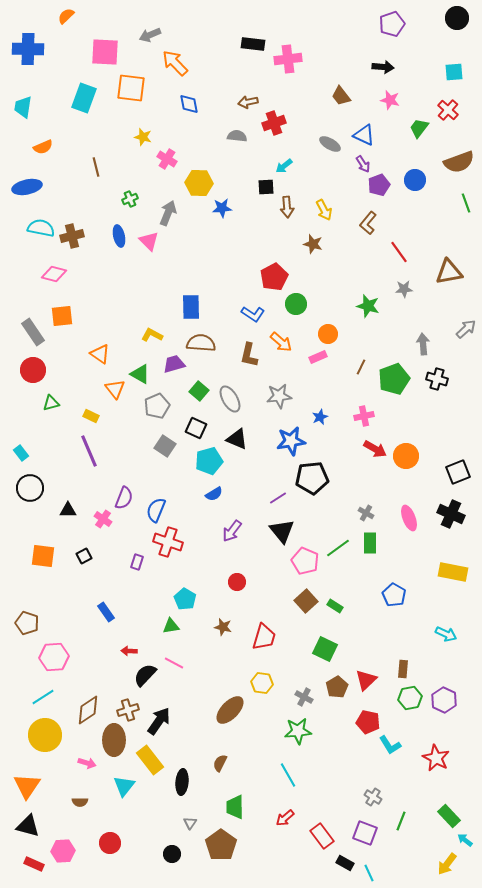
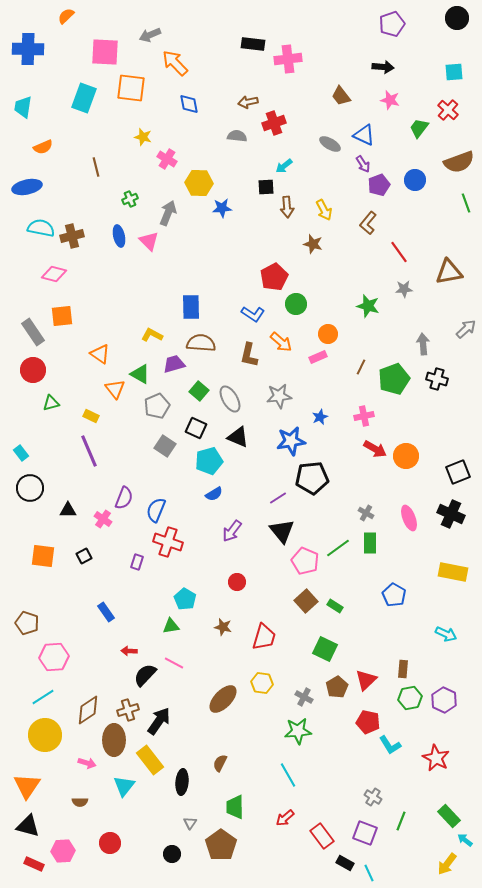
black triangle at (237, 439): moved 1 px right, 2 px up
brown ellipse at (230, 710): moved 7 px left, 11 px up
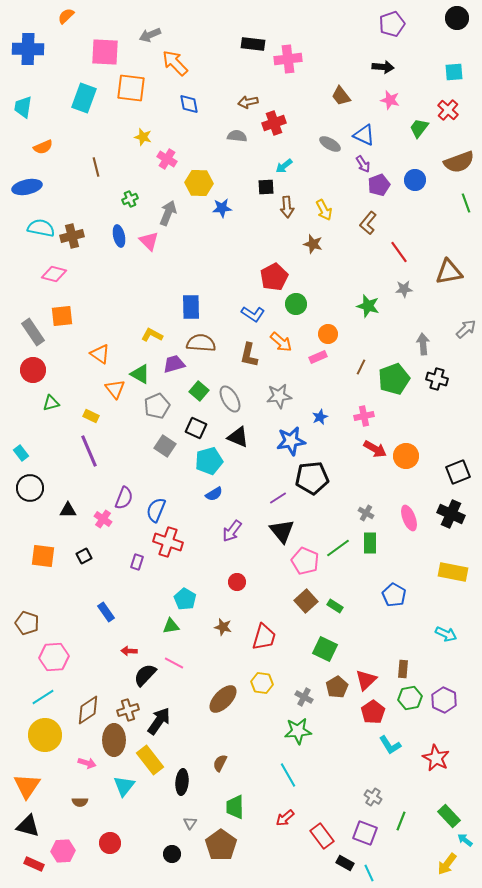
red pentagon at (368, 722): moved 5 px right, 10 px up; rotated 25 degrees clockwise
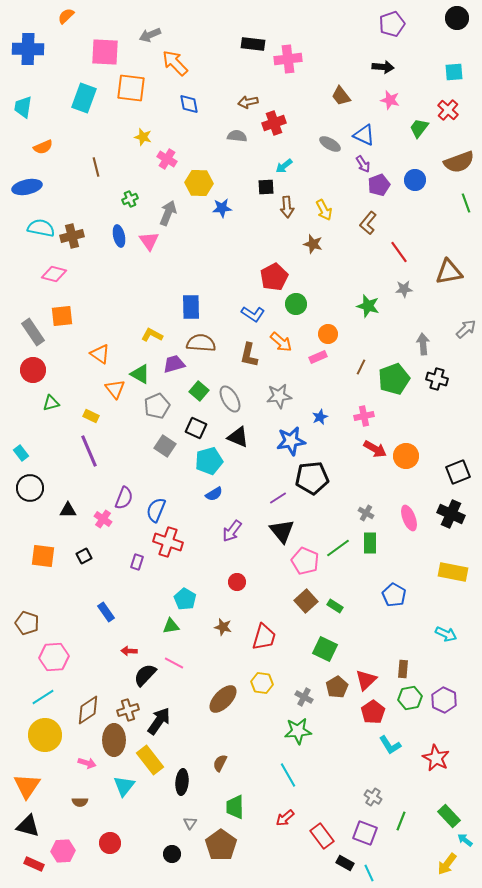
pink triangle at (149, 241): rotated 10 degrees clockwise
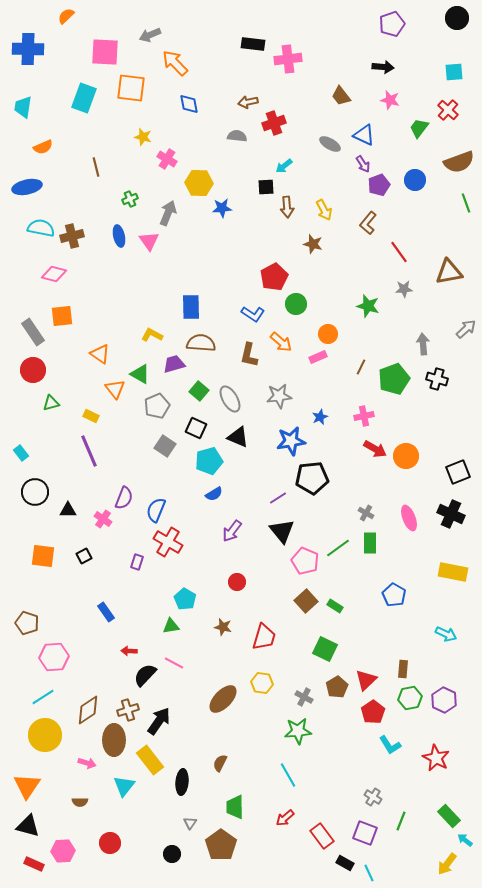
black circle at (30, 488): moved 5 px right, 4 px down
red cross at (168, 542): rotated 12 degrees clockwise
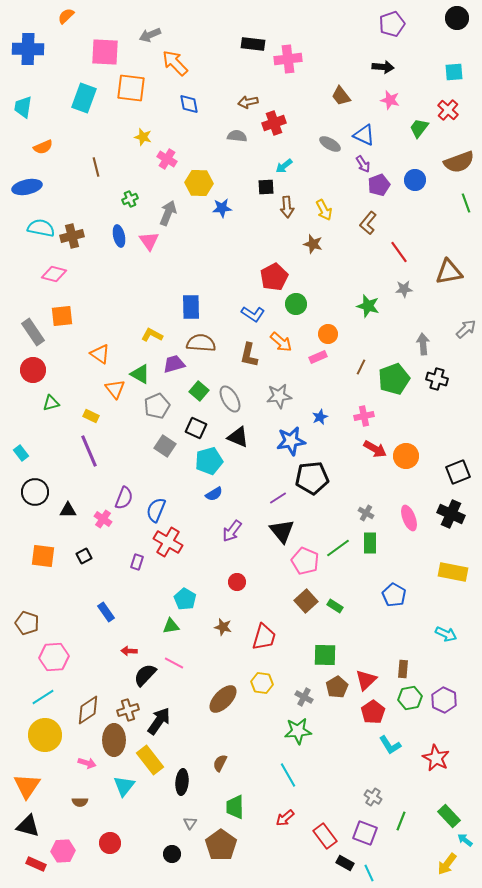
green square at (325, 649): moved 6 px down; rotated 25 degrees counterclockwise
red rectangle at (322, 836): moved 3 px right
red rectangle at (34, 864): moved 2 px right
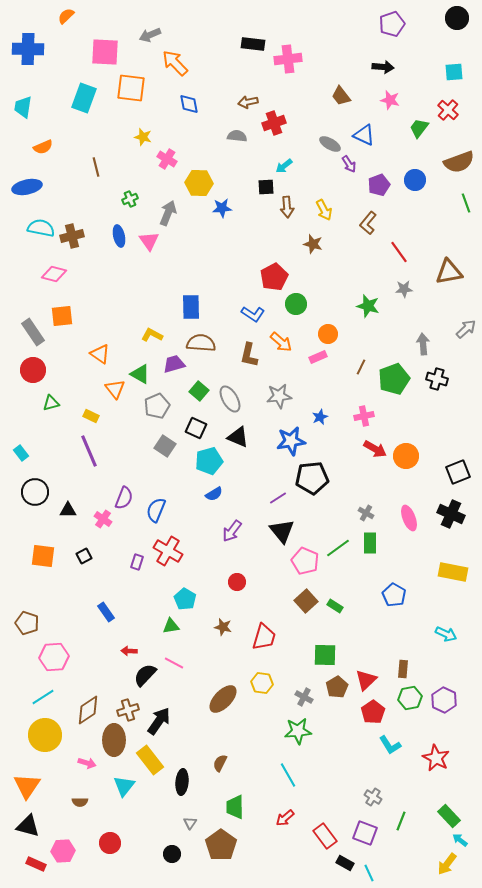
purple arrow at (363, 164): moved 14 px left
red cross at (168, 542): moved 9 px down
cyan arrow at (465, 840): moved 5 px left
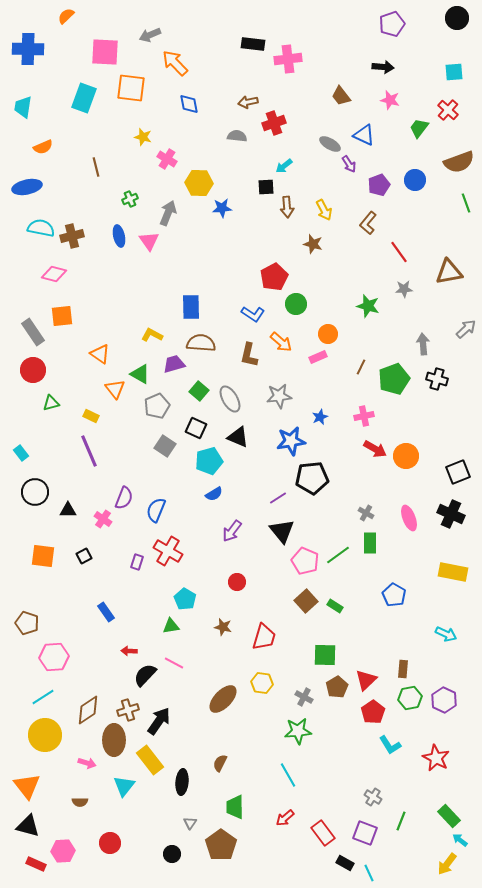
green line at (338, 548): moved 7 px down
orange triangle at (27, 786): rotated 12 degrees counterclockwise
red rectangle at (325, 836): moved 2 px left, 3 px up
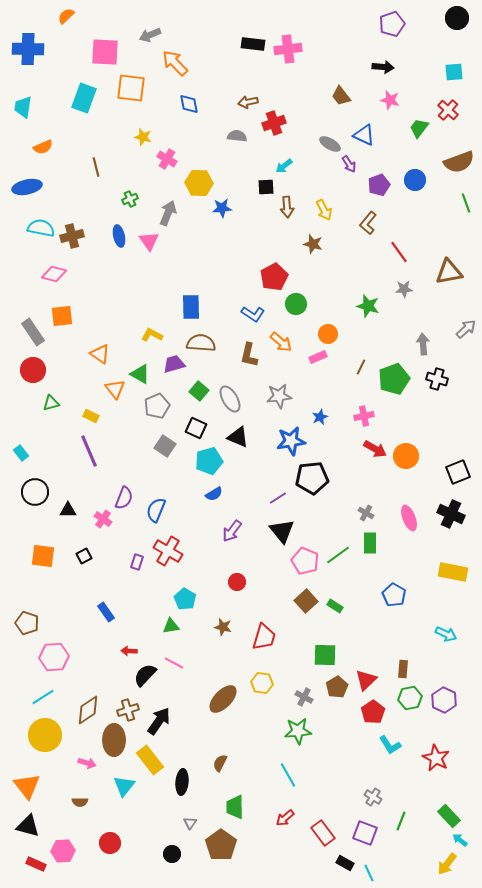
pink cross at (288, 59): moved 10 px up
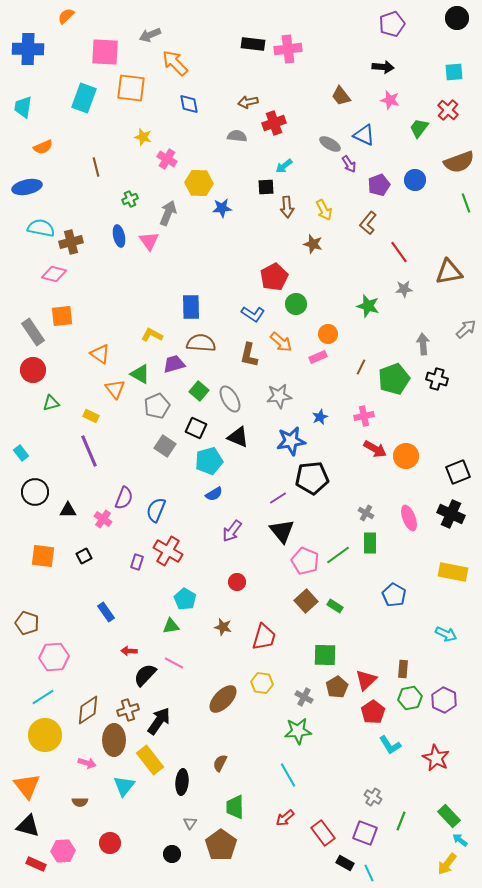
brown cross at (72, 236): moved 1 px left, 6 px down
